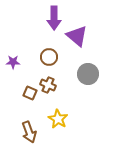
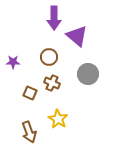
brown cross: moved 4 px right, 2 px up
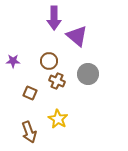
brown circle: moved 4 px down
purple star: moved 1 px up
brown cross: moved 5 px right, 2 px up
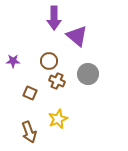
yellow star: rotated 18 degrees clockwise
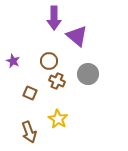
purple star: rotated 24 degrees clockwise
yellow star: rotated 18 degrees counterclockwise
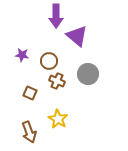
purple arrow: moved 2 px right, 2 px up
purple star: moved 9 px right, 6 px up; rotated 16 degrees counterclockwise
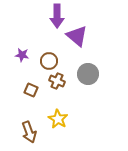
purple arrow: moved 1 px right
brown square: moved 1 px right, 3 px up
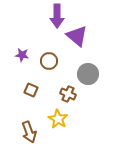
brown cross: moved 11 px right, 13 px down
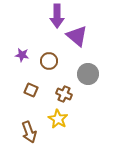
brown cross: moved 4 px left
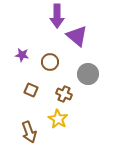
brown circle: moved 1 px right, 1 px down
